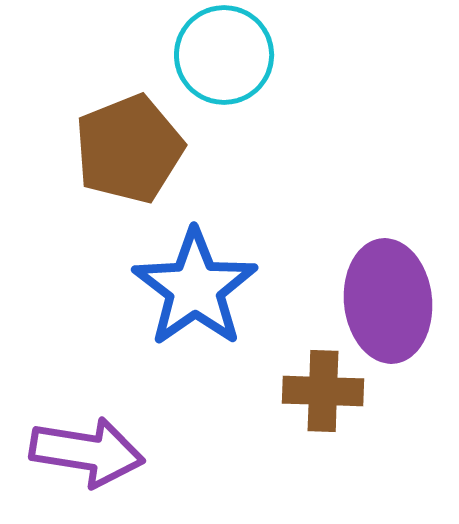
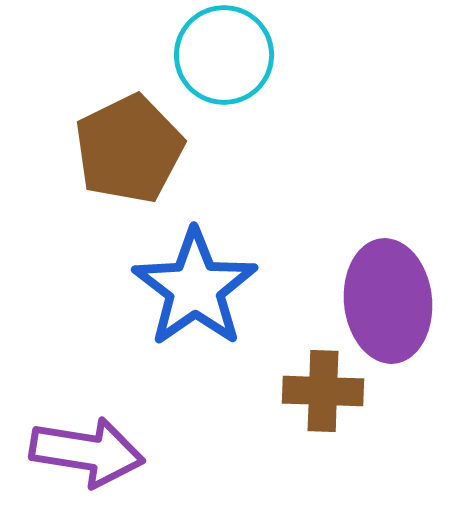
brown pentagon: rotated 4 degrees counterclockwise
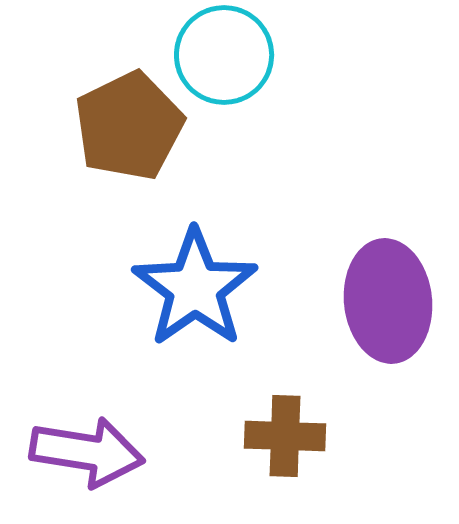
brown pentagon: moved 23 px up
brown cross: moved 38 px left, 45 px down
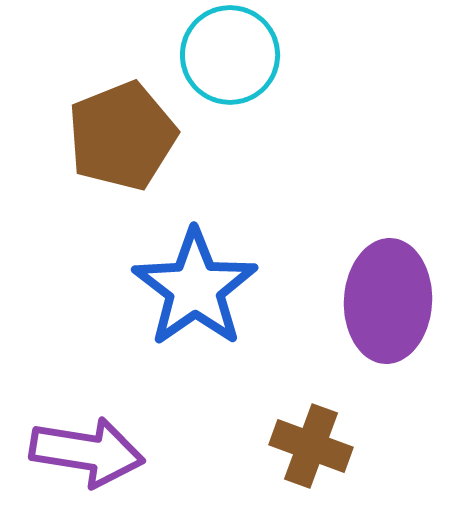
cyan circle: moved 6 px right
brown pentagon: moved 7 px left, 10 px down; rotated 4 degrees clockwise
purple ellipse: rotated 9 degrees clockwise
brown cross: moved 26 px right, 10 px down; rotated 18 degrees clockwise
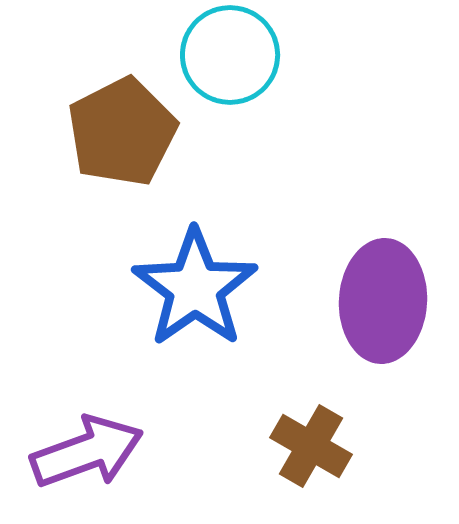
brown pentagon: moved 4 px up; rotated 5 degrees counterclockwise
purple ellipse: moved 5 px left
brown cross: rotated 10 degrees clockwise
purple arrow: rotated 29 degrees counterclockwise
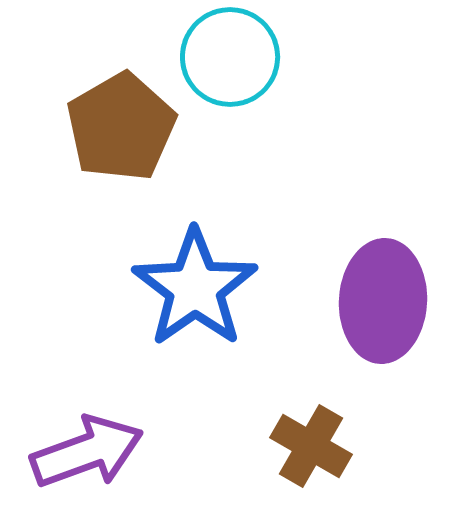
cyan circle: moved 2 px down
brown pentagon: moved 1 px left, 5 px up; rotated 3 degrees counterclockwise
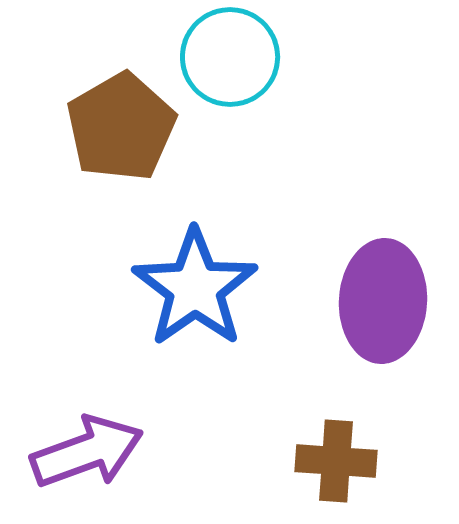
brown cross: moved 25 px right, 15 px down; rotated 26 degrees counterclockwise
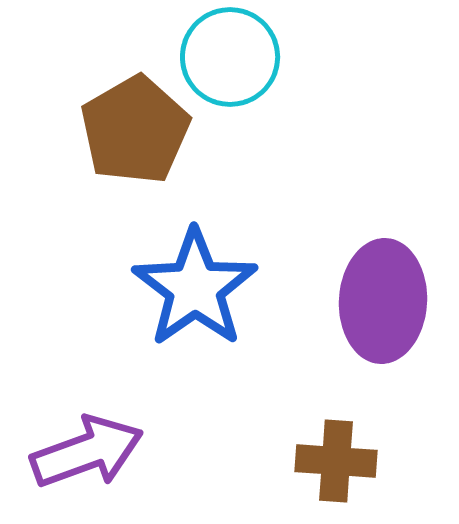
brown pentagon: moved 14 px right, 3 px down
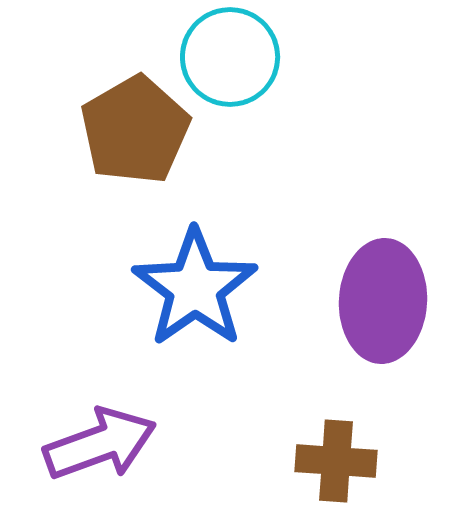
purple arrow: moved 13 px right, 8 px up
